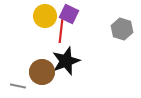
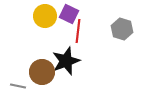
red line: moved 17 px right
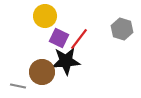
purple square: moved 10 px left, 24 px down
red line: moved 1 px right, 8 px down; rotated 30 degrees clockwise
black star: rotated 16 degrees clockwise
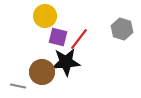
purple square: moved 1 px left, 1 px up; rotated 12 degrees counterclockwise
black star: moved 1 px down
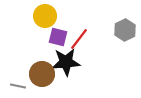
gray hexagon: moved 3 px right, 1 px down; rotated 15 degrees clockwise
brown circle: moved 2 px down
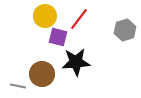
gray hexagon: rotated 10 degrees clockwise
red line: moved 20 px up
black star: moved 10 px right
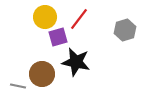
yellow circle: moved 1 px down
purple square: rotated 30 degrees counterclockwise
black star: rotated 16 degrees clockwise
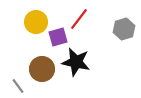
yellow circle: moved 9 px left, 5 px down
gray hexagon: moved 1 px left, 1 px up
brown circle: moved 5 px up
gray line: rotated 42 degrees clockwise
